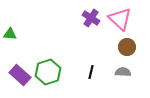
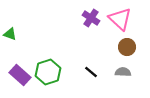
green triangle: rotated 16 degrees clockwise
black line: rotated 64 degrees counterclockwise
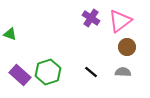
pink triangle: moved 2 px down; rotated 40 degrees clockwise
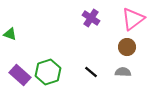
pink triangle: moved 13 px right, 2 px up
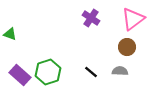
gray semicircle: moved 3 px left, 1 px up
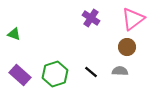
green triangle: moved 4 px right
green hexagon: moved 7 px right, 2 px down
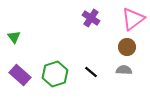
green triangle: moved 3 px down; rotated 32 degrees clockwise
gray semicircle: moved 4 px right, 1 px up
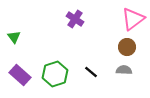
purple cross: moved 16 px left, 1 px down
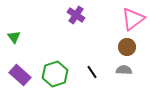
purple cross: moved 1 px right, 4 px up
black line: moved 1 px right; rotated 16 degrees clockwise
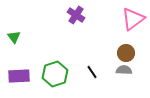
brown circle: moved 1 px left, 6 px down
purple rectangle: moved 1 px left, 1 px down; rotated 45 degrees counterclockwise
